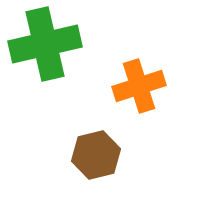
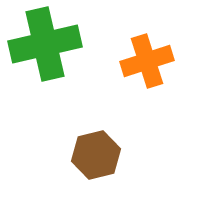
orange cross: moved 8 px right, 25 px up
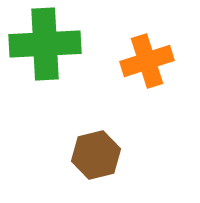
green cross: rotated 10 degrees clockwise
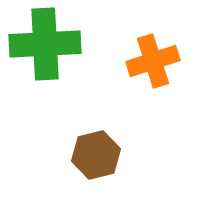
orange cross: moved 6 px right
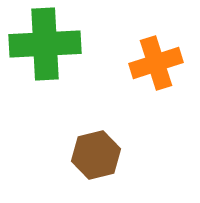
orange cross: moved 3 px right, 2 px down
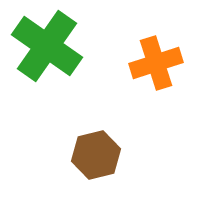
green cross: moved 2 px right, 2 px down; rotated 38 degrees clockwise
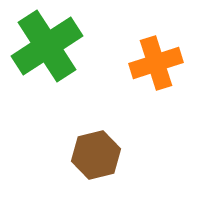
green cross: rotated 22 degrees clockwise
